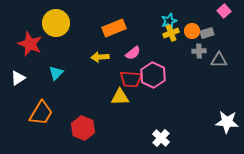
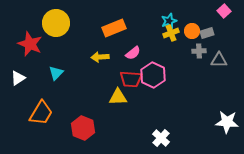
yellow triangle: moved 2 px left
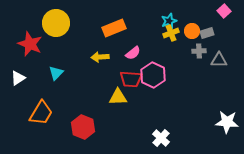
red hexagon: moved 1 px up
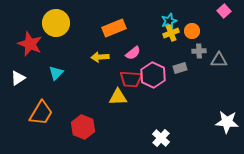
gray rectangle: moved 27 px left, 35 px down
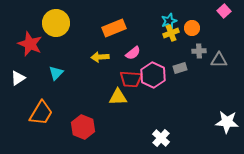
orange circle: moved 3 px up
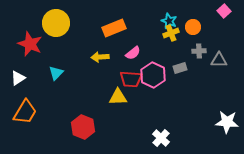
cyan star: rotated 28 degrees counterclockwise
orange circle: moved 1 px right, 1 px up
orange trapezoid: moved 16 px left, 1 px up
